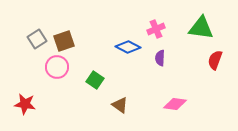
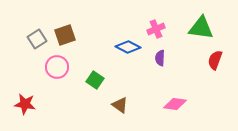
brown square: moved 1 px right, 6 px up
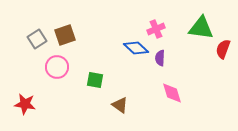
blue diamond: moved 8 px right, 1 px down; rotated 15 degrees clockwise
red semicircle: moved 8 px right, 11 px up
green square: rotated 24 degrees counterclockwise
pink diamond: moved 3 px left, 11 px up; rotated 65 degrees clockwise
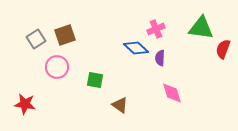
gray square: moved 1 px left
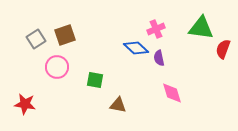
purple semicircle: moved 1 px left; rotated 14 degrees counterclockwise
brown triangle: moved 2 px left; rotated 24 degrees counterclockwise
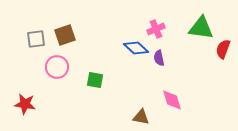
gray square: rotated 24 degrees clockwise
pink diamond: moved 7 px down
brown triangle: moved 23 px right, 12 px down
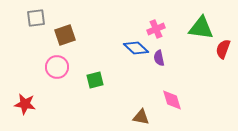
gray square: moved 21 px up
green square: rotated 24 degrees counterclockwise
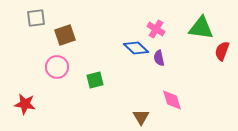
pink cross: rotated 36 degrees counterclockwise
red semicircle: moved 1 px left, 2 px down
brown triangle: rotated 48 degrees clockwise
